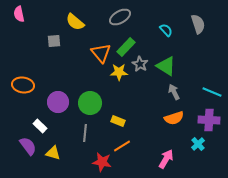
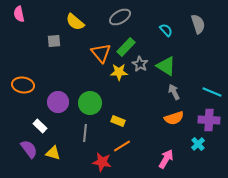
purple semicircle: moved 1 px right, 3 px down
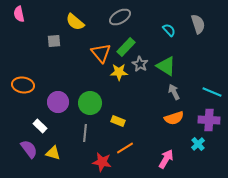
cyan semicircle: moved 3 px right
orange line: moved 3 px right, 2 px down
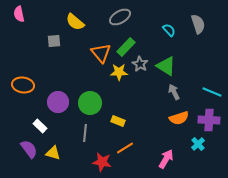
orange semicircle: moved 5 px right
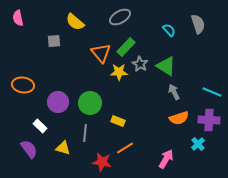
pink semicircle: moved 1 px left, 4 px down
yellow triangle: moved 10 px right, 5 px up
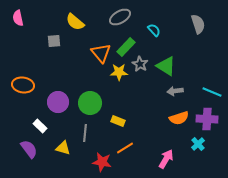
cyan semicircle: moved 15 px left
gray arrow: moved 1 px right, 1 px up; rotated 70 degrees counterclockwise
purple cross: moved 2 px left, 1 px up
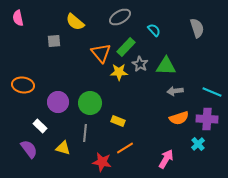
gray semicircle: moved 1 px left, 4 px down
green triangle: rotated 30 degrees counterclockwise
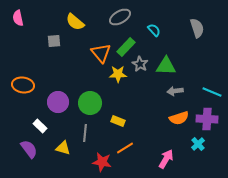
yellow star: moved 1 px left, 2 px down
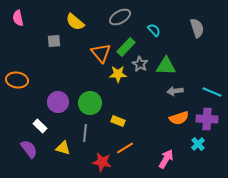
orange ellipse: moved 6 px left, 5 px up
